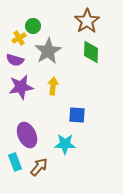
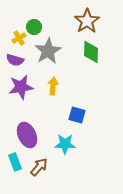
green circle: moved 1 px right, 1 px down
blue square: rotated 12 degrees clockwise
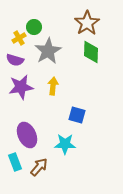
brown star: moved 2 px down
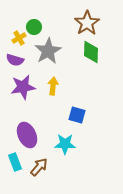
purple star: moved 2 px right
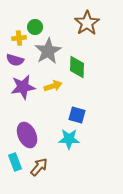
green circle: moved 1 px right
yellow cross: rotated 24 degrees clockwise
green diamond: moved 14 px left, 15 px down
yellow arrow: rotated 66 degrees clockwise
cyan star: moved 4 px right, 5 px up
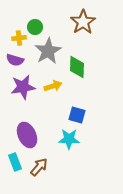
brown star: moved 4 px left, 1 px up
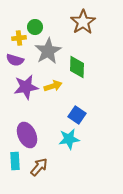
purple star: moved 3 px right
blue square: rotated 18 degrees clockwise
cyan star: rotated 10 degrees counterclockwise
cyan rectangle: moved 1 px up; rotated 18 degrees clockwise
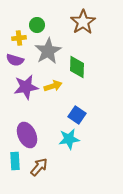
green circle: moved 2 px right, 2 px up
